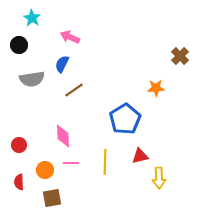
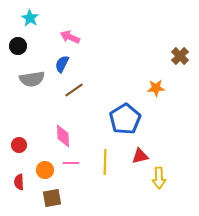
cyan star: moved 2 px left
black circle: moved 1 px left, 1 px down
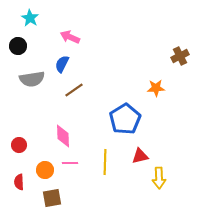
brown cross: rotated 18 degrees clockwise
pink line: moved 1 px left
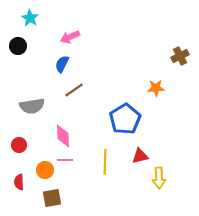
pink arrow: rotated 48 degrees counterclockwise
gray semicircle: moved 27 px down
pink line: moved 5 px left, 3 px up
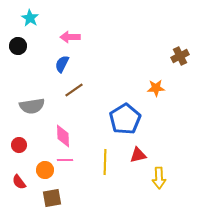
pink arrow: rotated 24 degrees clockwise
red triangle: moved 2 px left, 1 px up
red semicircle: rotated 35 degrees counterclockwise
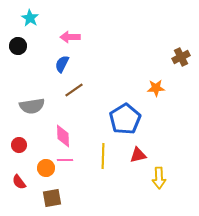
brown cross: moved 1 px right, 1 px down
yellow line: moved 2 px left, 6 px up
orange circle: moved 1 px right, 2 px up
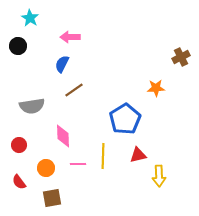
pink line: moved 13 px right, 4 px down
yellow arrow: moved 2 px up
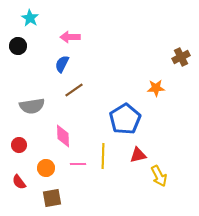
yellow arrow: rotated 25 degrees counterclockwise
